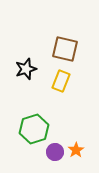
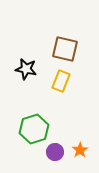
black star: rotated 30 degrees clockwise
orange star: moved 4 px right
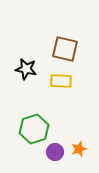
yellow rectangle: rotated 70 degrees clockwise
orange star: moved 1 px left, 1 px up; rotated 14 degrees clockwise
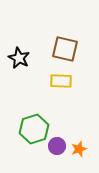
black star: moved 7 px left, 11 px up; rotated 15 degrees clockwise
purple circle: moved 2 px right, 6 px up
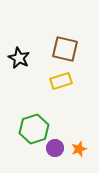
yellow rectangle: rotated 20 degrees counterclockwise
purple circle: moved 2 px left, 2 px down
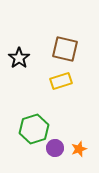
black star: rotated 10 degrees clockwise
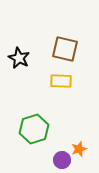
black star: rotated 10 degrees counterclockwise
yellow rectangle: rotated 20 degrees clockwise
purple circle: moved 7 px right, 12 px down
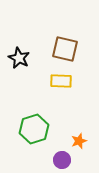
orange star: moved 8 px up
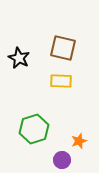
brown square: moved 2 px left, 1 px up
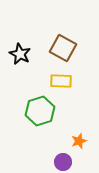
brown square: rotated 16 degrees clockwise
black star: moved 1 px right, 4 px up
green hexagon: moved 6 px right, 18 px up
purple circle: moved 1 px right, 2 px down
